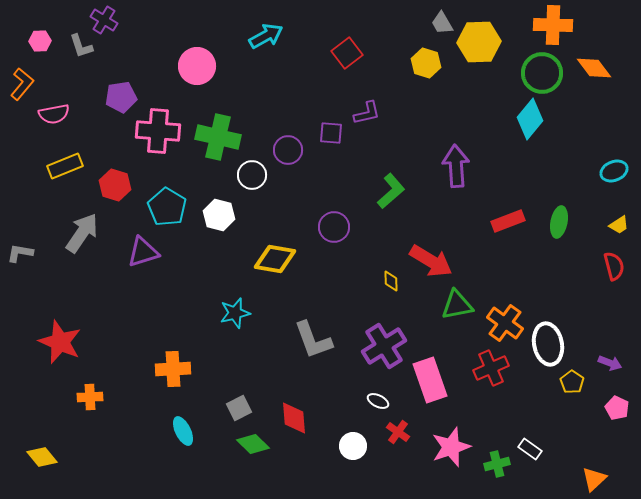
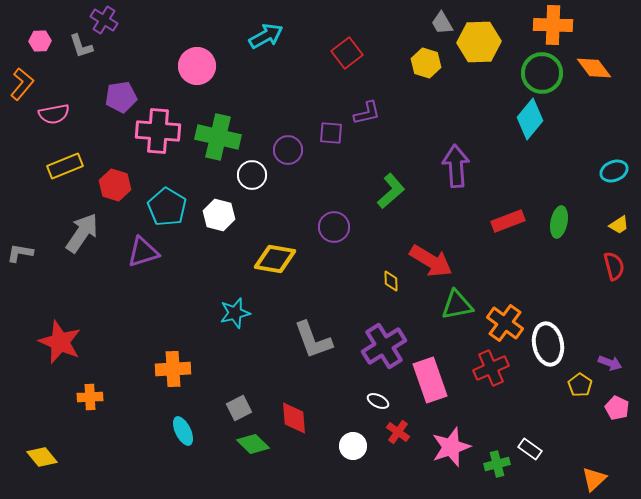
yellow pentagon at (572, 382): moved 8 px right, 3 px down
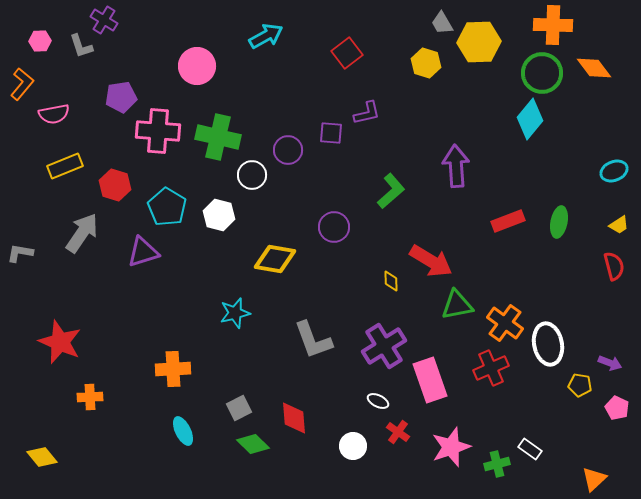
yellow pentagon at (580, 385): rotated 25 degrees counterclockwise
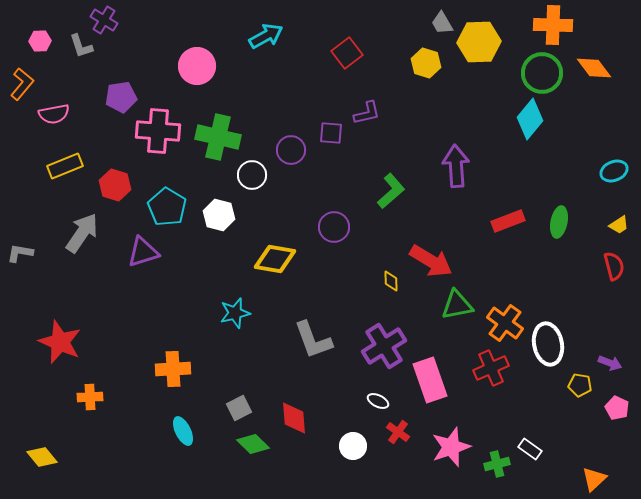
purple circle at (288, 150): moved 3 px right
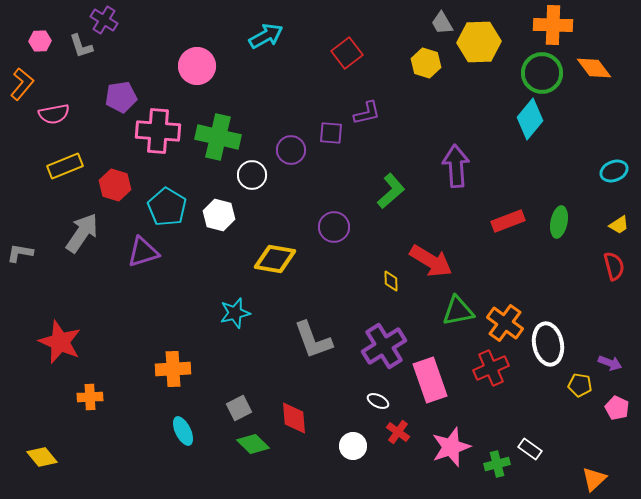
green triangle at (457, 305): moved 1 px right, 6 px down
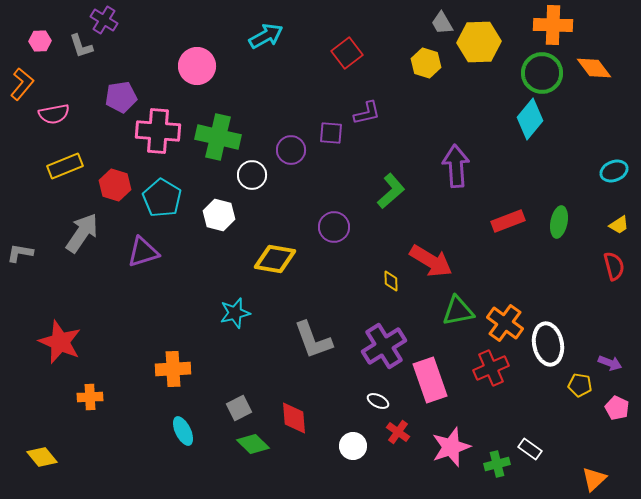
cyan pentagon at (167, 207): moved 5 px left, 9 px up
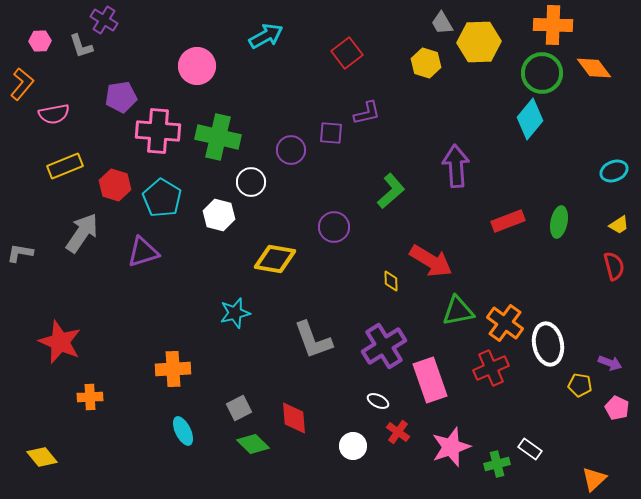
white circle at (252, 175): moved 1 px left, 7 px down
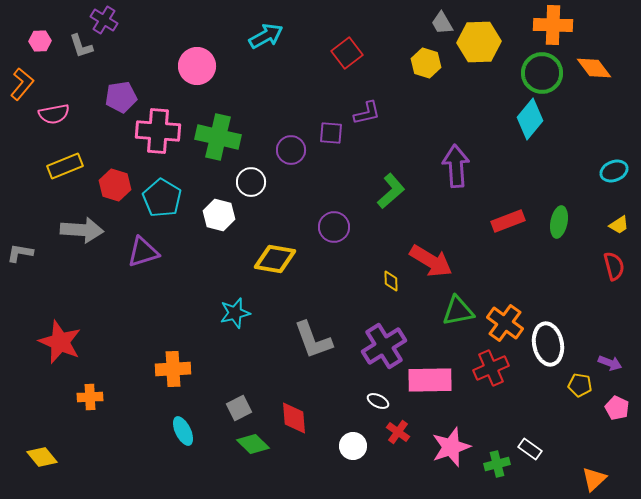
gray arrow at (82, 233): moved 3 px up; rotated 60 degrees clockwise
pink rectangle at (430, 380): rotated 72 degrees counterclockwise
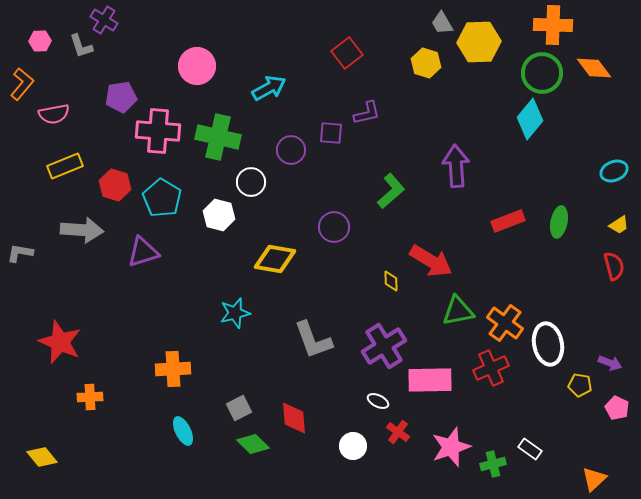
cyan arrow at (266, 36): moved 3 px right, 52 px down
green cross at (497, 464): moved 4 px left
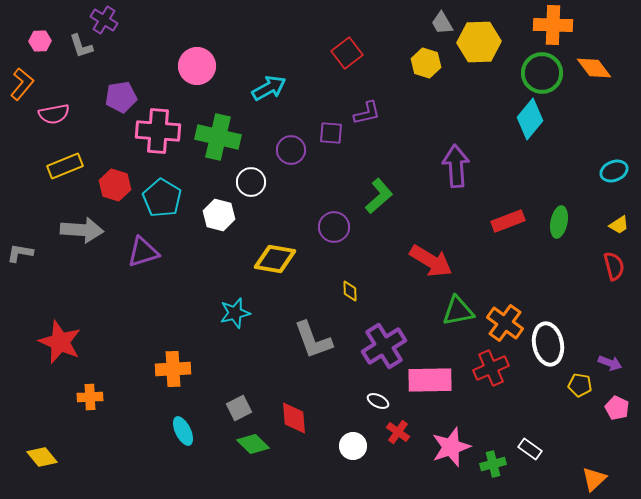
green L-shape at (391, 191): moved 12 px left, 5 px down
yellow diamond at (391, 281): moved 41 px left, 10 px down
